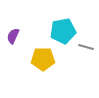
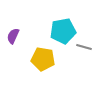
gray line: moved 2 px left
yellow pentagon: rotated 10 degrees clockwise
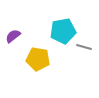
purple semicircle: rotated 28 degrees clockwise
yellow pentagon: moved 5 px left
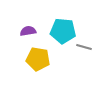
cyan pentagon: rotated 15 degrees clockwise
purple semicircle: moved 15 px right, 5 px up; rotated 28 degrees clockwise
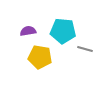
gray line: moved 1 px right, 2 px down
yellow pentagon: moved 2 px right, 2 px up
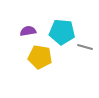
cyan pentagon: moved 1 px left, 1 px down
gray line: moved 2 px up
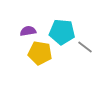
gray line: rotated 21 degrees clockwise
yellow pentagon: moved 4 px up
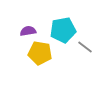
cyan pentagon: moved 1 px right, 2 px up; rotated 15 degrees counterclockwise
